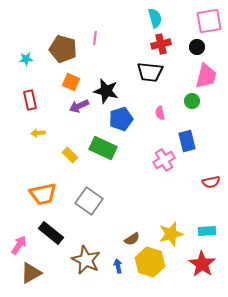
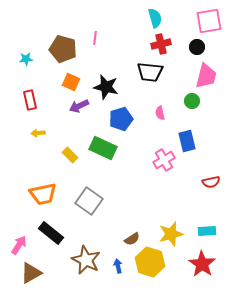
black star: moved 4 px up
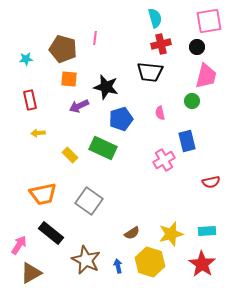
orange square: moved 2 px left, 3 px up; rotated 18 degrees counterclockwise
brown semicircle: moved 6 px up
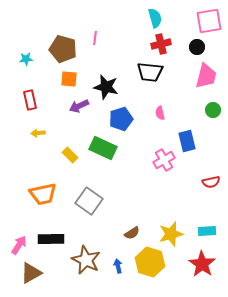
green circle: moved 21 px right, 9 px down
black rectangle: moved 6 px down; rotated 40 degrees counterclockwise
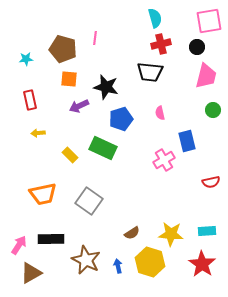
yellow star: rotated 20 degrees clockwise
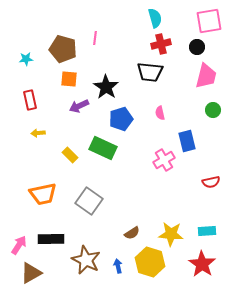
black star: rotated 20 degrees clockwise
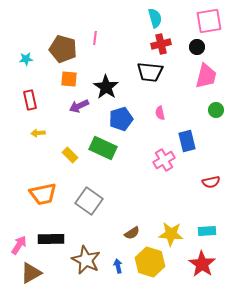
green circle: moved 3 px right
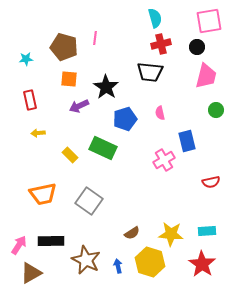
brown pentagon: moved 1 px right, 2 px up
blue pentagon: moved 4 px right
black rectangle: moved 2 px down
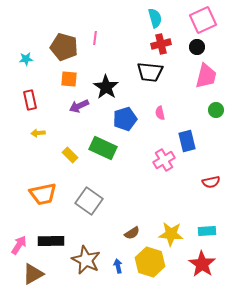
pink square: moved 6 px left, 1 px up; rotated 16 degrees counterclockwise
brown triangle: moved 2 px right, 1 px down
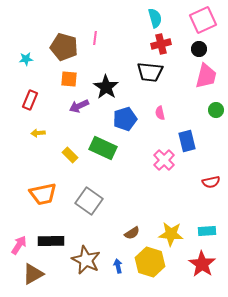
black circle: moved 2 px right, 2 px down
red rectangle: rotated 36 degrees clockwise
pink cross: rotated 15 degrees counterclockwise
